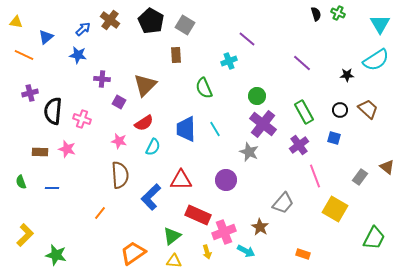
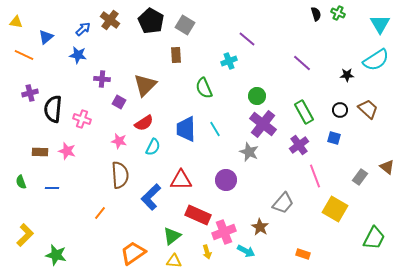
black semicircle at (53, 111): moved 2 px up
pink star at (67, 149): moved 2 px down
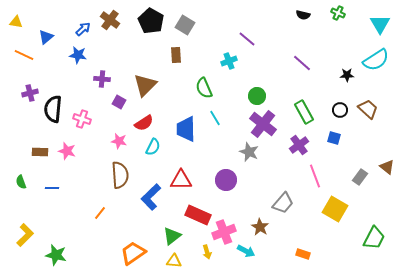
black semicircle at (316, 14): moved 13 px left, 1 px down; rotated 120 degrees clockwise
cyan line at (215, 129): moved 11 px up
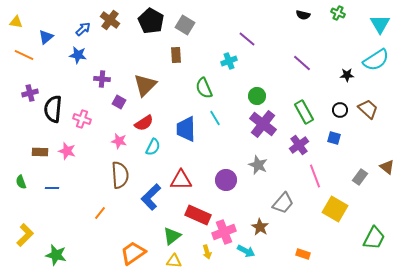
gray star at (249, 152): moved 9 px right, 13 px down
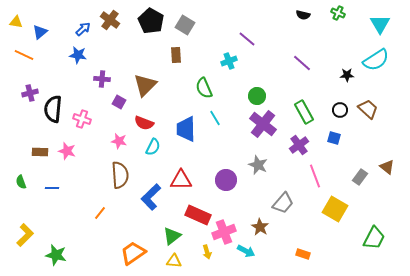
blue triangle at (46, 37): moved 6 px left, 5 px up
red semicircle at (144, 123): rotated 54 degrees clockwise
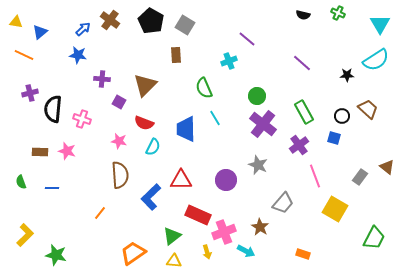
black circle at (340, 110): moved 2 px right, 6 px down
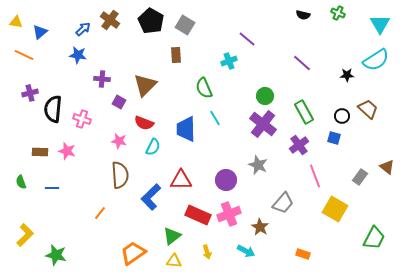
green circle at (257, 96): moved 8 px right
pink cross at (224, 232): moved 5 px right, 18 px up
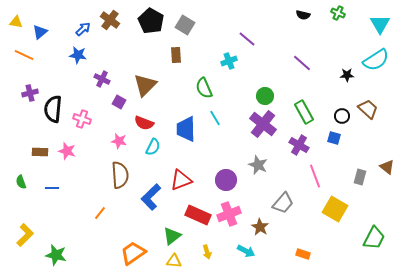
purple cross at (102, 79): rotated 21 degrees clockwise
purple cross at (299, 145): rotated 24 degrees counterclockwise
gray rectangle at (360, 177): rotated 21 degrees counterclockwise
red triangle at (181, 180): rotated 20 degrees counterclockwise
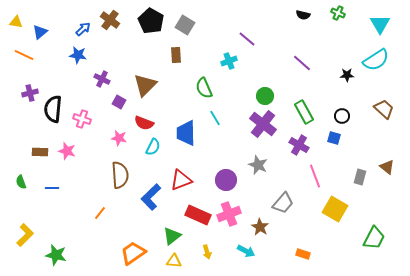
brown trapezoid at (368, 109): moved 16 px right
blue trapezoid at (186, 129): moved 4 px down
pink star at (119, 141): moved 3 px up
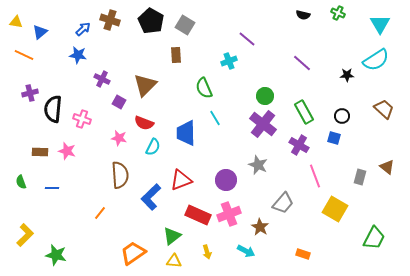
brown cross at (110, 20): rotated 18 degrees counterclockwise
